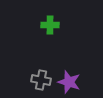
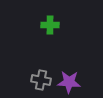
purple star: rotated 15 degrees counterclockwise
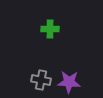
green cross: moved 4 px down
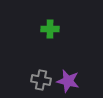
purple star: moved 1 px left, 1 px up; rotated 10 degrees clockwise
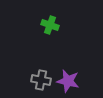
green cross: moved 4 px up; rotated 18 degrees clockwise
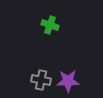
purple star: rotated 15 degrees counterclockwise
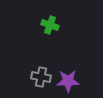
gray cross: moved 3 px up
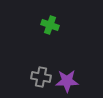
purple star: moved 1 px left
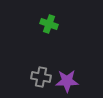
green cross: moved 1 px left, 1 px up
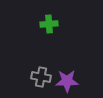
green cross: rotated 24 degrees counterclockwise
